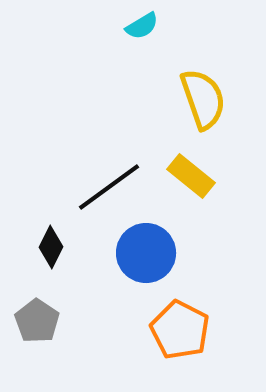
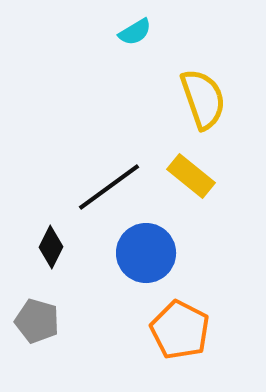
cyan semicircle: moved 7 px left, 6 px down
gray pentagon: rotated 18 degrees counterclockwise
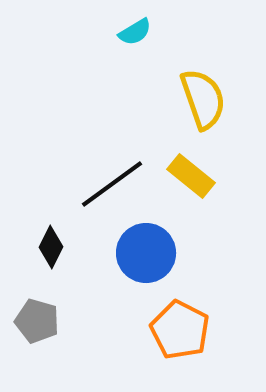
black line: moved 3 px right, 3 px up
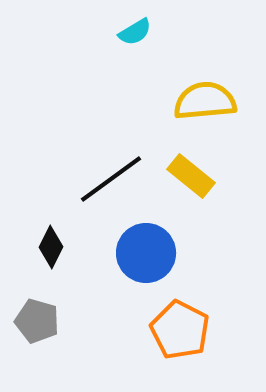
yellow semicircle: moved 2 px right, 2 px down; rotated 76 degrees counterclockwise
black line: moved 1 px left, 5 px up
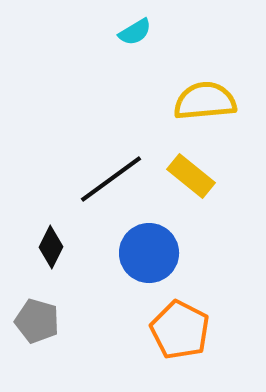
blue circle: moved 3 px right
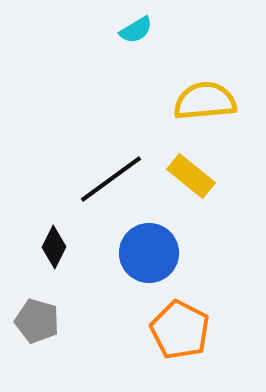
cyan semicircle: moved 1 px right, 2 px up
black diamond: moved 3 px right
